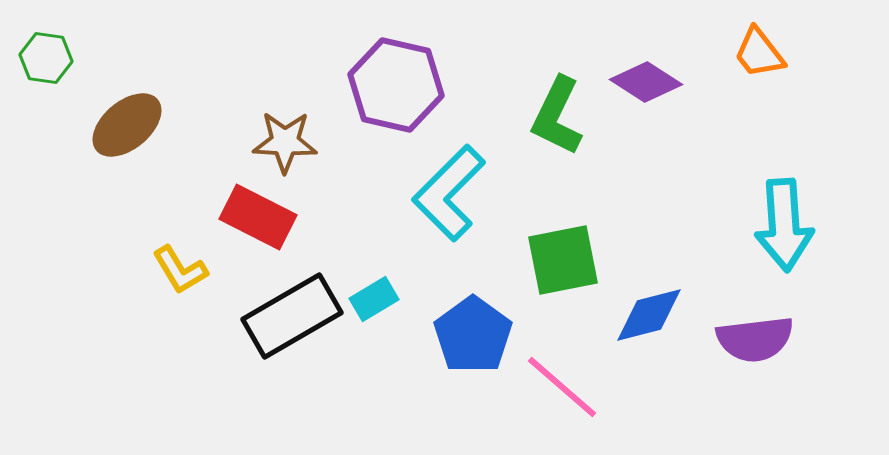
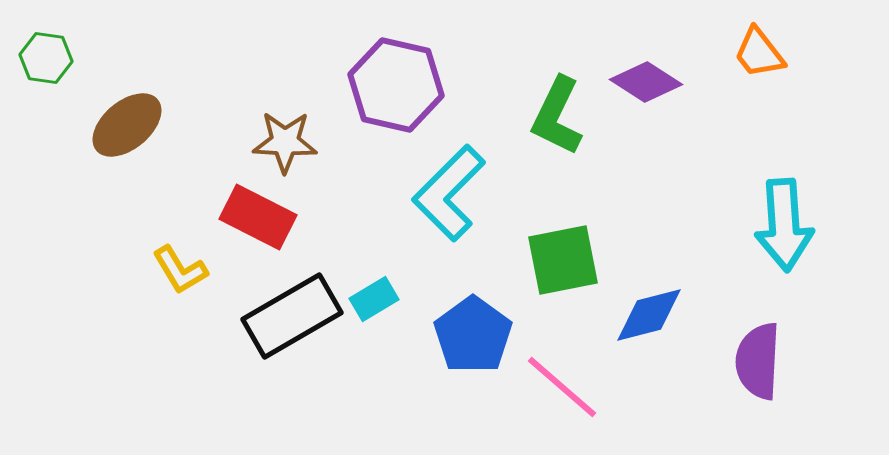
purple semicircle: moved 3 px right, 22 px down; rotated 100 degrees clockwise
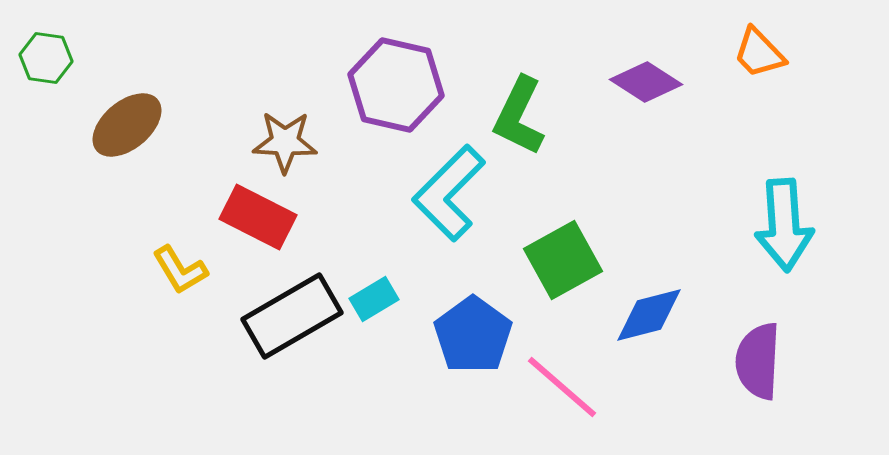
orange trapezoid: rotated 6 degrees counterclockwise
green L-shape: moved 38 px left
green square: rotated 18 degrees counterclockwise
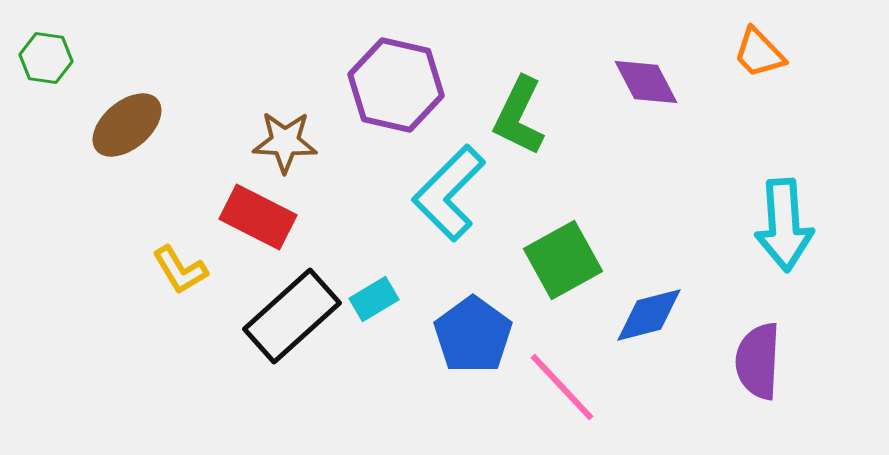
purple diamond: rotated 30 degrees clockwise
black rectangle: rotated 12 degrees counterclockwise
pink line: rotated 6 degrees clockwise
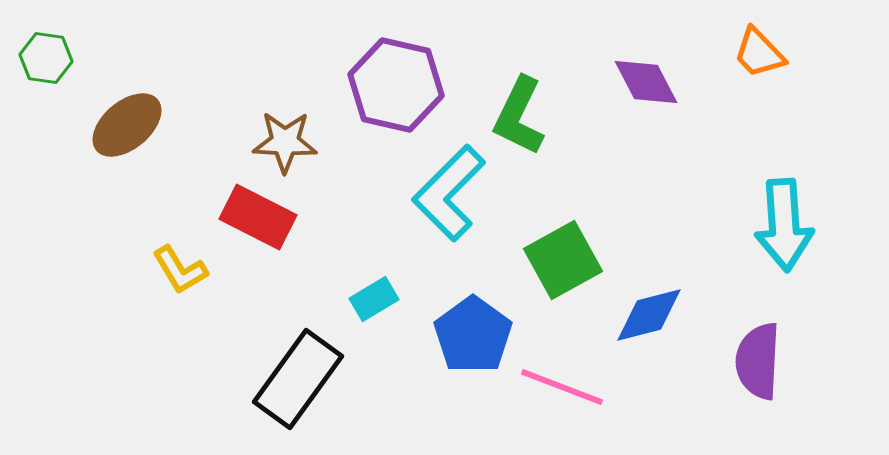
black rectangle: moved 6 px right, 63 px down; rotated 12 degrees counterclockwise
pink line: rotated 26 degrees counterclockwise
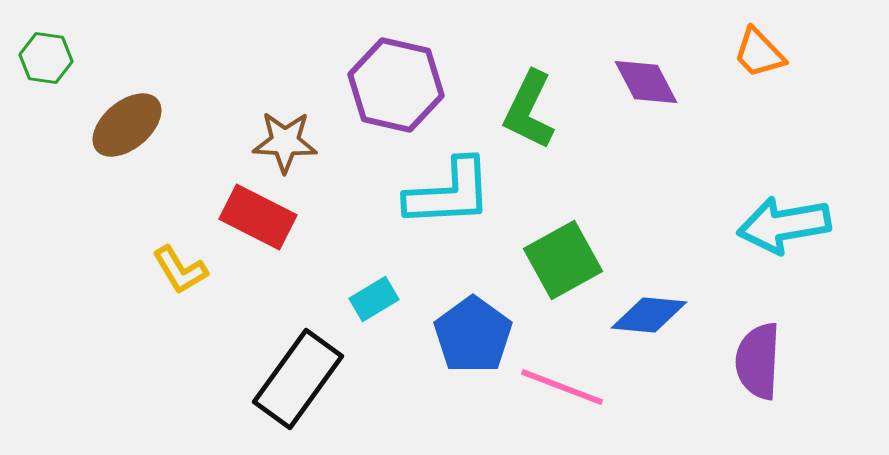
green L-shape: moved 10 px right, 6 px up
cyan L-shape: rotated 138 degrees counterclockwise
cyan arrow: rotated 84 degrees clockwise
blue diamond: rotated 20 degrees clockwise
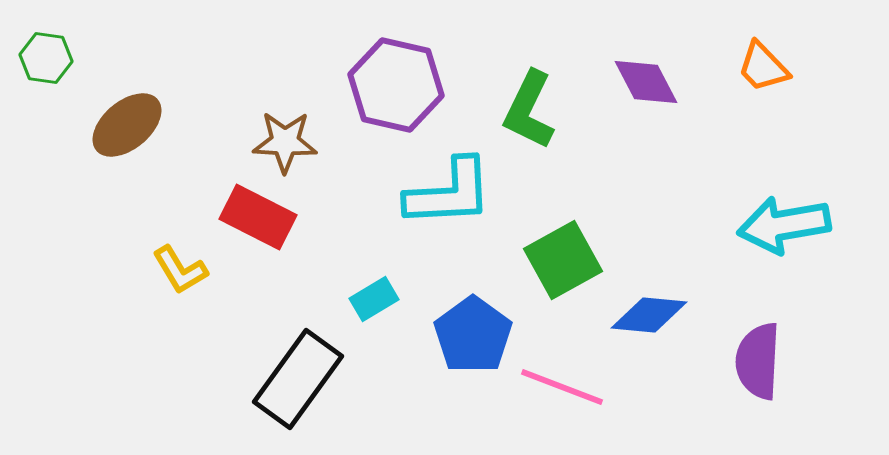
orange trapezoid: moved 4 px right, 14 px down
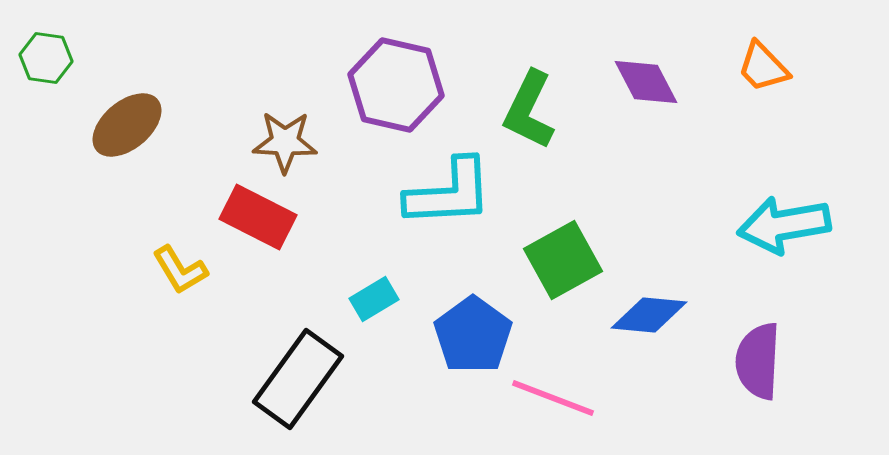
pink line: moved 9 px left, 11 px down
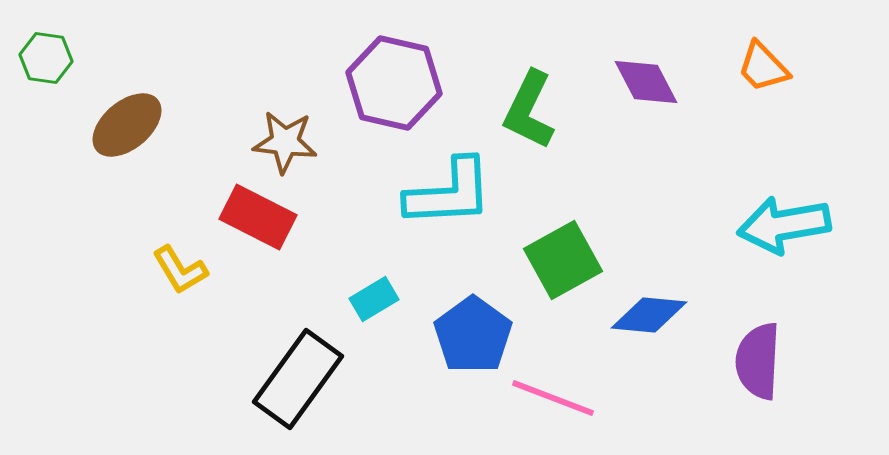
purple hexagon: moved 2 px left, 2 px up
brown star: rotated 4 degrees clockwise
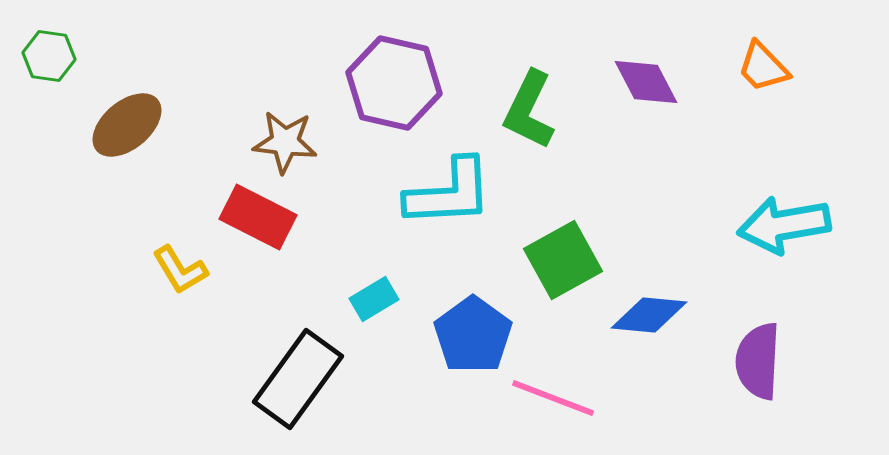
green hexagon: moved 3 px right, 2 px up
